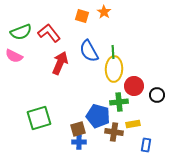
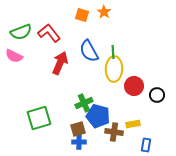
orange square: moved 1 px up
green cross: moved 35 px left, 1 px down; rotated 18 degrees counterclockwise
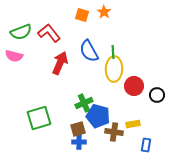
pink semicircle: rotated 12 degrees counterclockwise
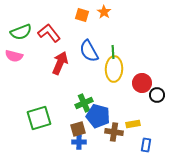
red circle: moved 8 px right, 3 px up
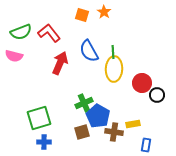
blue pentagon: rotated 15 degrees clockwise
brown square: moved 4 px right, 3 px down
blue cross: moved 35 px left
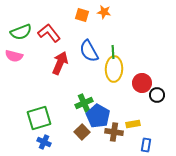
orange star: rotated 24 degrees counterclockwise
brown square: rotated 28 degrees counterclockwise
blue cross: rotated 24 degrees clockwise
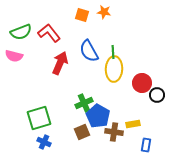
brown square: rotated 21 degrees clockwise
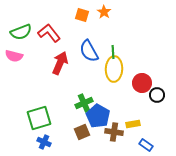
orange star: rotated 24 degrees clockwise
blue rectangle: rotated 64 degrees counterclockwise
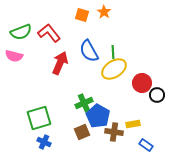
yellow ellipse: rotated 55 degrees clockwise
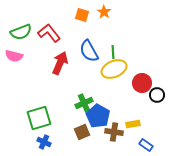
yellow ellipse: rotated 10 degrees clockwise
